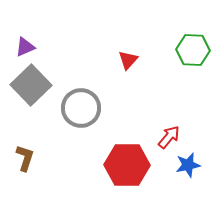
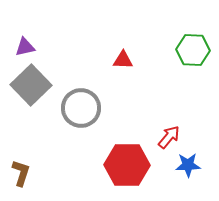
purple triangle: rotated 10 degrees clockwise
red triangle: moved 5 px left; rotated 50 degrees clockwise
brown L-shape: moved 4 px left, 15 px down
blue star: rotated 10 degrees clockwise
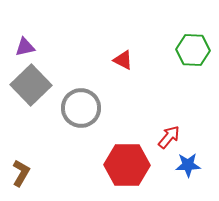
red triangle: rotated 25 degrees clockwise
brown L-shape: rotated 12 degrees clockwise
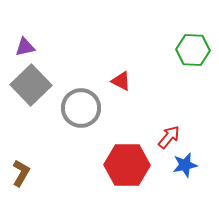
red triangle: moved 2 px left, 21 px down
blue star: moved 3 px left; rotated 10 degrees counterclockwise
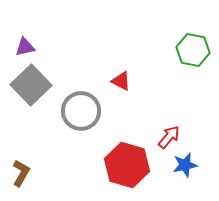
green hexagon: rotated 8 degrees clockwise
gray circle: moved 3 px down
red hexagon: rotated 15 degrees clockwise
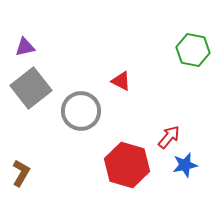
gray square: moved 3 px down; rotated 6 degrees clockwise
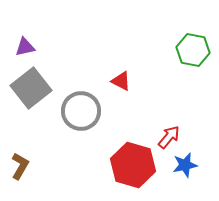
red hexagon: moved 6 px right
brown L-shape: moved 1 px left, 7 px up
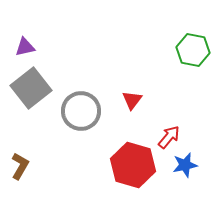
red triangle: moved 11 px right, 19 px down; rotated 40 degrees clockwise
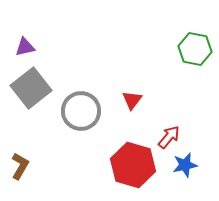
green hexagon: moved 2 px right, 1 px up
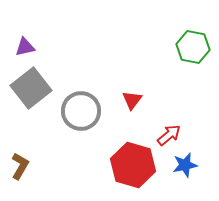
green hexagon: moved 2 px left, 2 px up
red arrow: moved 2 px up; rotated 10 degrees clockwise
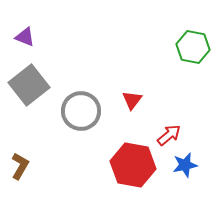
purple triangle: moved 10 px up; rotated 35 degrees clockwise
gray square: moved 2 px left, 3 px up
red hexagon: rotated 6 degrees counterclockwise
